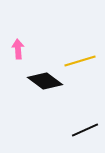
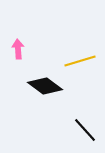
black diamond: moved 5 px down
black line: rotated 72 degrees clockwise
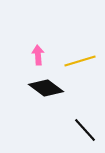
pink arrow: moved 20 px right, 6 px down
black diamond: moved 1 px right, 2 px down
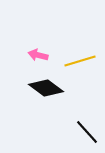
pink arrow: rotated 72 degrees counterclockwise
black line: moved 2 px right, 2 px down
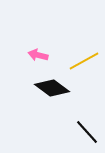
yellow line: moved 4 px right; rotated 12 degrees counterclockwise
black diamond: moved 6 px right
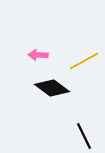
pink arrow: rotated 12 degrees counterclockwise
black line: moved 3 px left, 4 px down; rotated 16 degrees clockwise
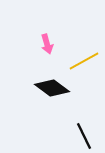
pink arrow: moved 9 px right, 11 px up; rotated 108 degrees counterclockwise
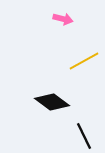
pink arrow: moved 16 px right, 25 px up; rotated 60 degrees counterclockwise
black diamond: moved 14 px down
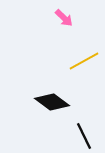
pink arrow: moved 1 px right, 1 px up; rotated 30 degrees clockwise
